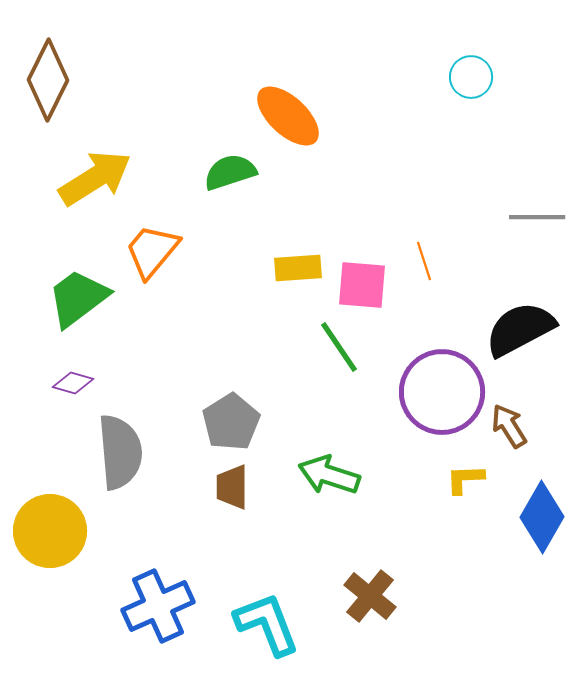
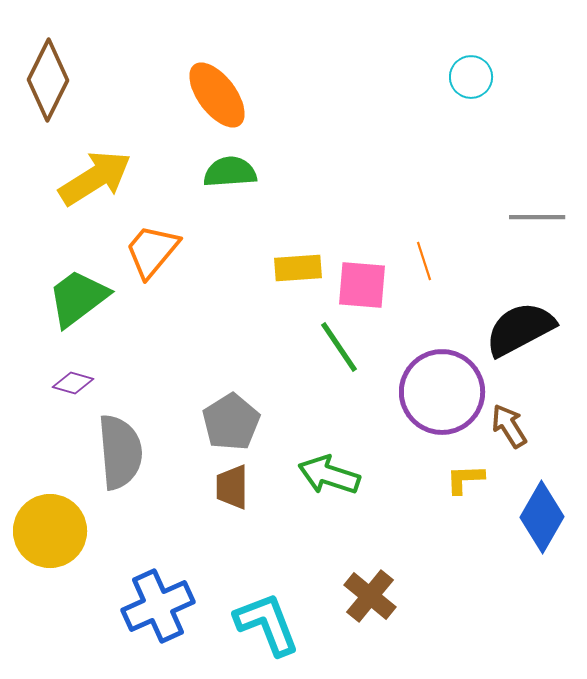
orange ellipse: moved 71 px left, 21 px up; rotated 10 degrees clockwise
green semicircle: rotated 14 degrees clockwise
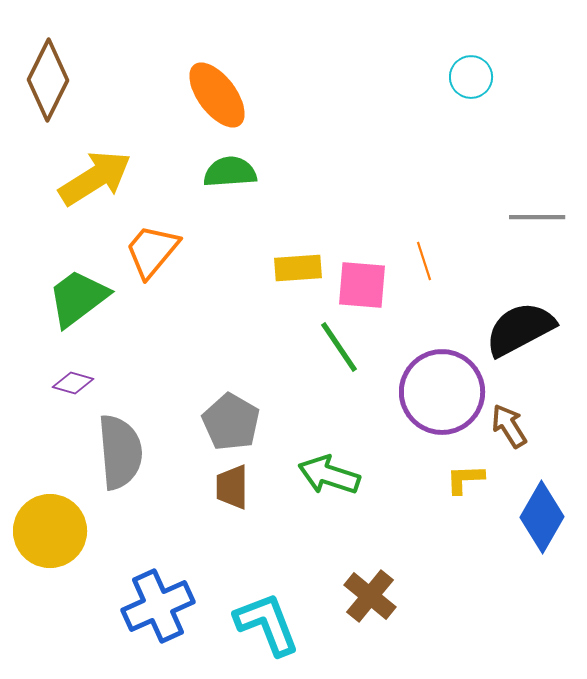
gray pentagon: rotated 10 degrees counterclockwise
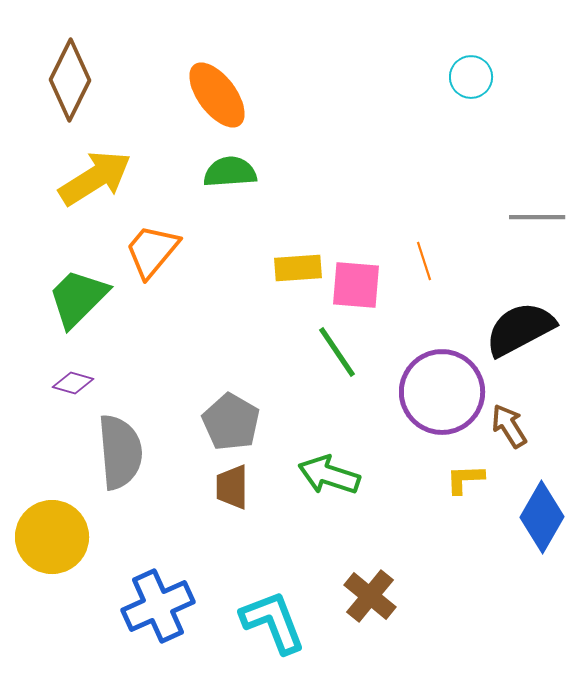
brown diamond: moved 22 px right
pink square: moved 6 px left
green trapezoid: rotated 8 degrees counterclockwise
green line: moved 2 px left, 5 px down
yellow circle: moved 2 px right, 6 px down
cyan L-shape: moved 6 px right, 2 px up
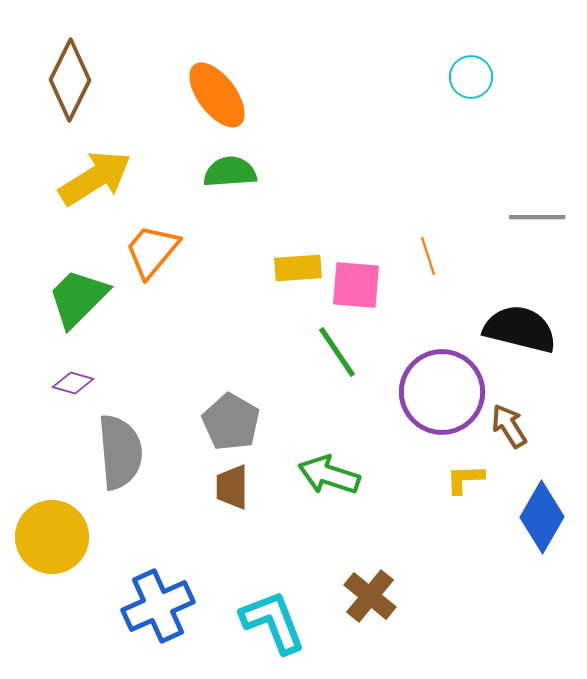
orange line: moved 4 px right, 5 px up
black semicircle: rotated 42 degrees clockwise
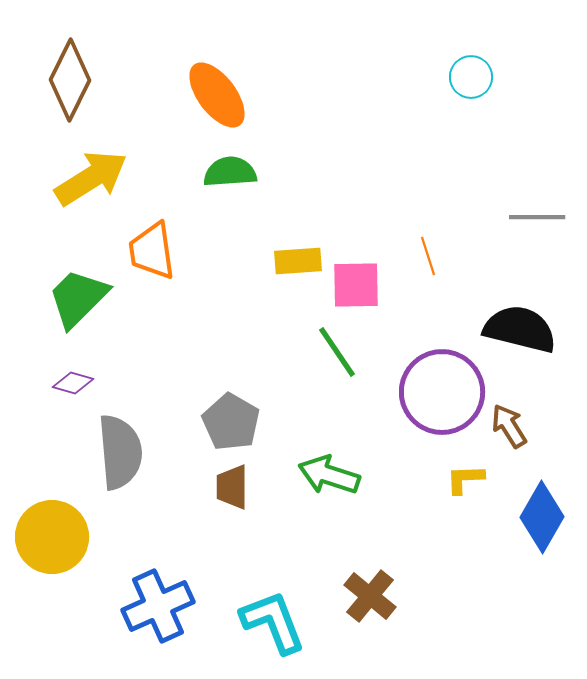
yellow arrow: moved 4 px left
orange trapezoid: rotated 48 degrees counterclockwise
yellow rectangle: moved 7 px up
pink square: rotated 6 degrees counterclockwise
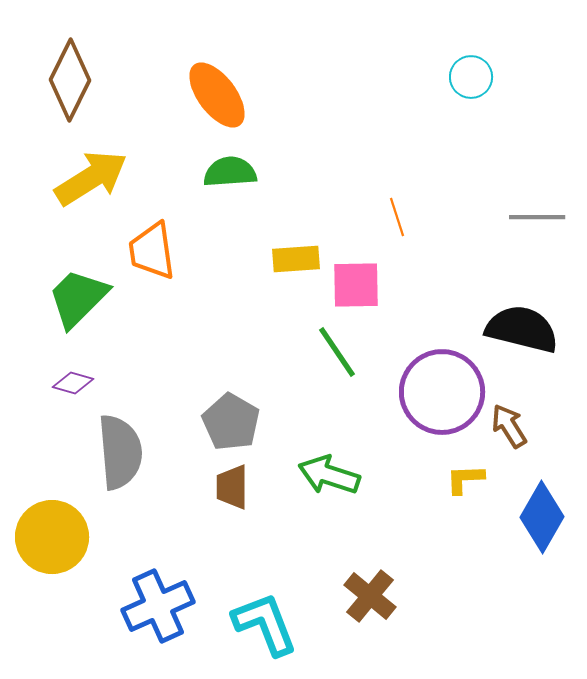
orange line: moved 31 px left, 39 px up
yellow rectangle: moved 2 px left, 2 px up
black semicircle: moved 2 px right
cyan L-shape: moved 8 px left, 2 px down
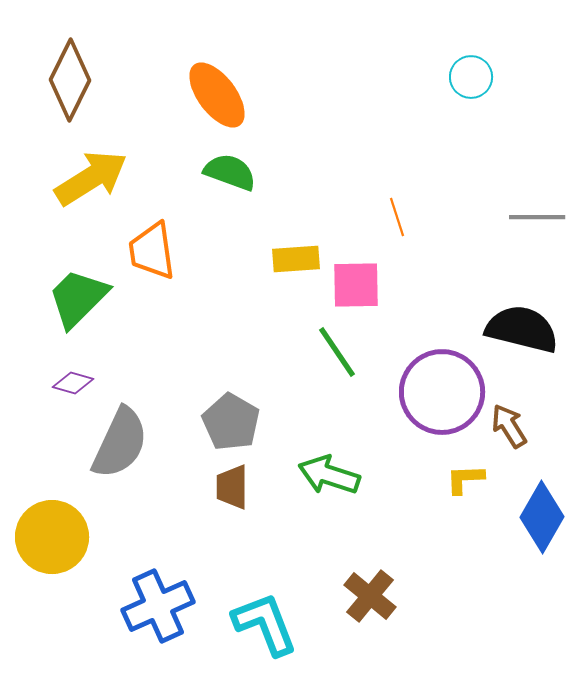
green semicircle: rotated 24 degrees clockwise
gray semicircle: moved 9 px up; rotated 30 degrees clockwise
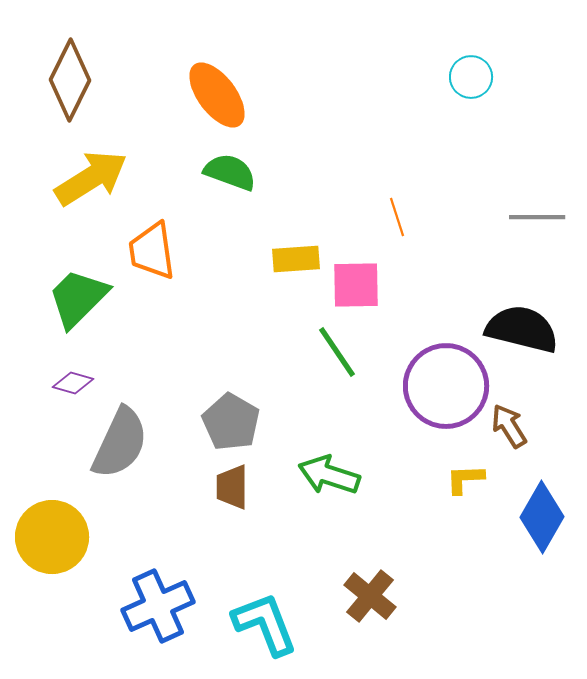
purple circle: moved 4 px right, 6 px up
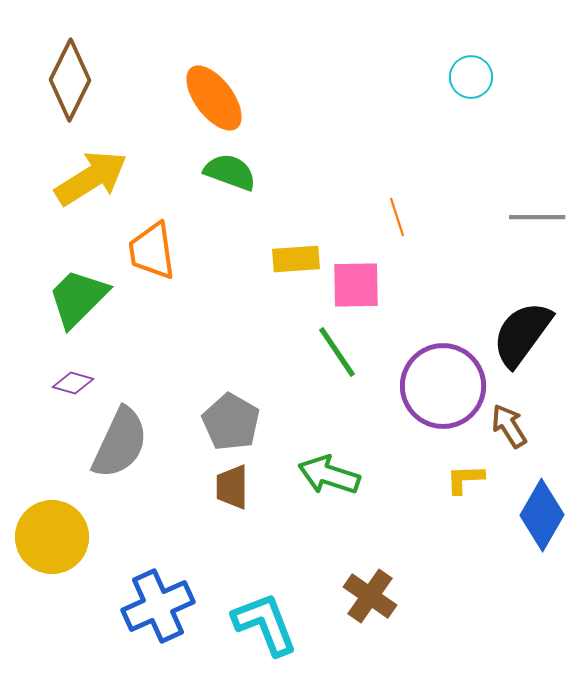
orange ellipse: moved 3 px left, 3 px down
black semicircle: moved 5 px down; rotated 68 degrees counterclockwise
purple circle: moved 3 px left
blue diamond: moved 2 px up
brown cross: rotated 4 degrees counterclockwise
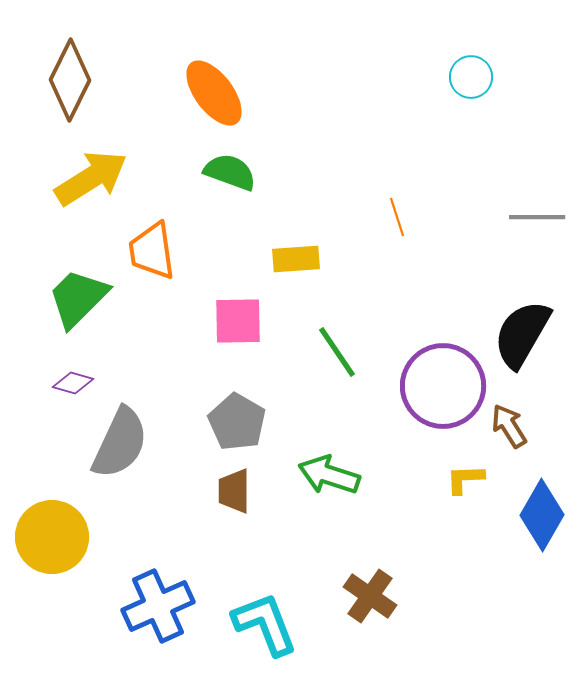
orange ellipse: moved 5 px up
pink square: moved 118 px left, 36 px down
black semicircle: rotated 6 degrees counterclockwise
gray pentagon: moved 6 px right
brown trapezoid: moved 2 px right, 4 px down
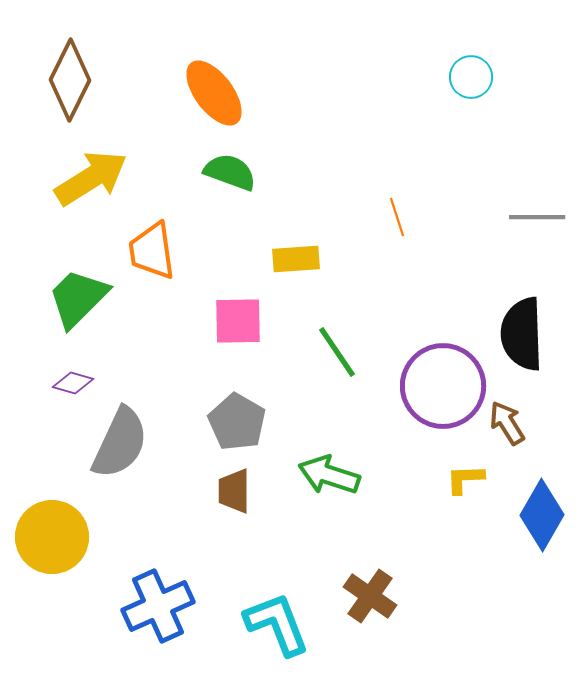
black semicircle: rotated 32 degrees counterclockwise
brown arrow: moved 2 px left, 3 px up
cyan L-shape: moved 12 px right
